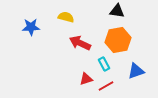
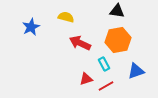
blue star: rotated 24 degrees counterclockwise
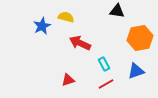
blue star: moved 11 px right, 1 px up
orange hexagon: moved 22 px right, 2 px up
red triangle: moved 18 px left, 1 px down
red line: moved 2 px up
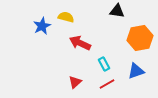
red triangle: moved 7 px right, 2 px down; rotated 24 degrees counterclockwise
red line: moved 1 px right
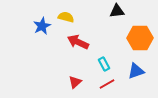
black triangle: rotated 14 degrees counterclockwise
orange hexagon: rotated 10 degrees clockwise
red arrow: moved 2 px left, 1 px up
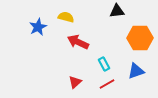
blue star: moved 4 px left, 1 px down
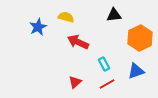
black triangle: moved 3 px left, 4 px down
orange hexagon: rotated 25 degrees counterclockwise
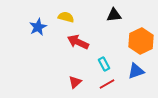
orange hexagon: moved 1 px right, 3 px down
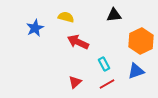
blue star: moved 3 px left, 1 px down
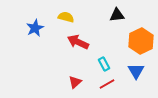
black triangle: moved 3 px right
blue triangle: rotated 42 degrees counterclockwise
